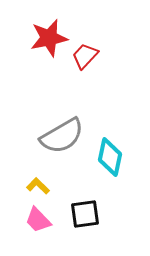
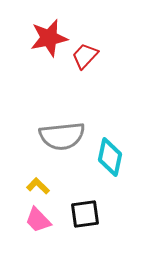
gray semicircle: rotated 24 degrees clockwise
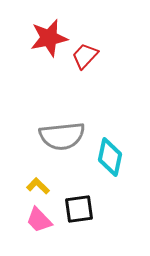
black square: moved 6 px left, 5 px up
pink trapezoid: moved 1 px right
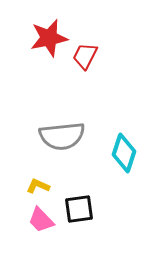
red trapezoid: rotated 16 degrees counterclockwise
cyan diamond: moved 14 px right, 4 px up; rotated 6 degrees clockwise
yellow L-shape: rotated 20 degrees counterclockwise
pink trapezoid: moved 2 px right
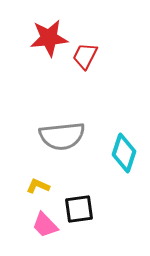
red star: rotated 6 degrees clockwise
pink trapezoid: moved 4 px right, 5 px down
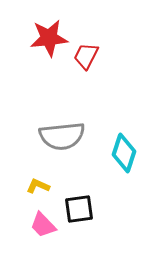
red trapezoid: moved 1 px right
pink trapezoid: moved 2 px left
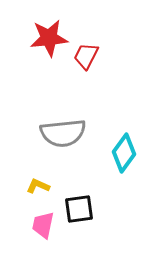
gray semicircle: moved 1 px right, 3 px up
cyan diamond: rotated 18 degrees clockwise
pink trapezoid: rotated 56 degrees clockwise
